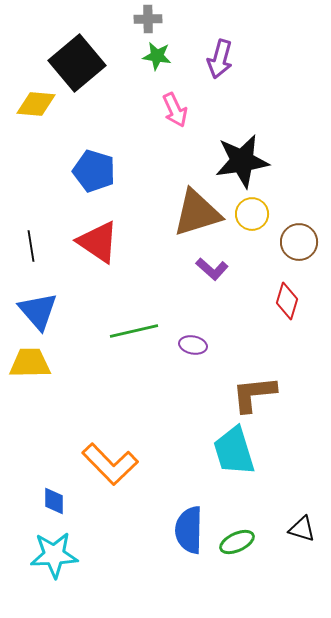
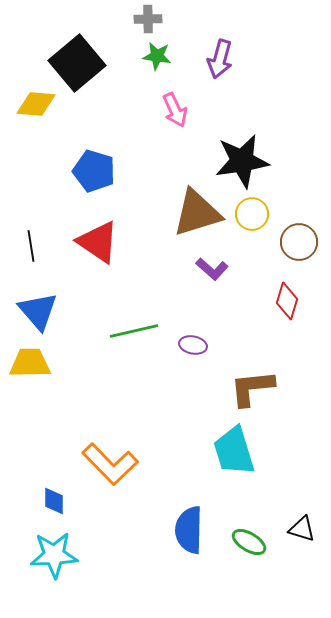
brown L-shape: moved 2 px left, 6 px up
green ellipse: moved 12 px right; rotated 56 degrees clockwise
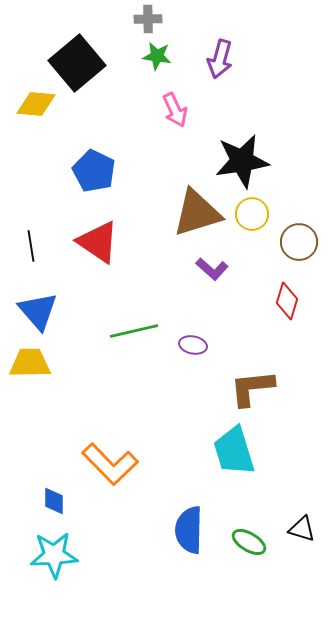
blue pentagon: rotated 9 degrees clockwise
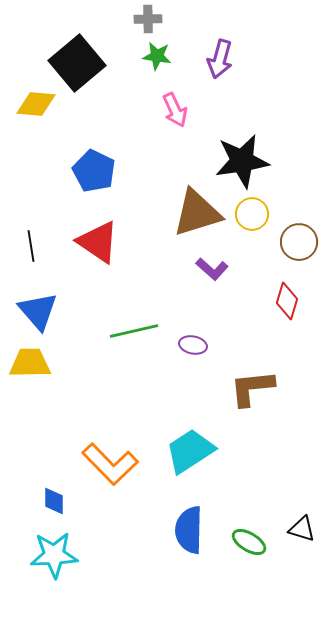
cyan trapezoid: moved 44 px left; rotated 74 degrees clockwise
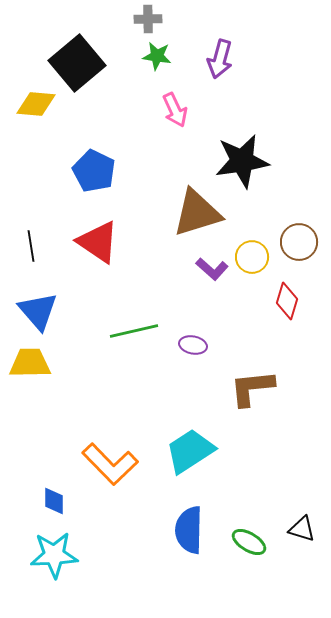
yellow circle: moved 43 px down
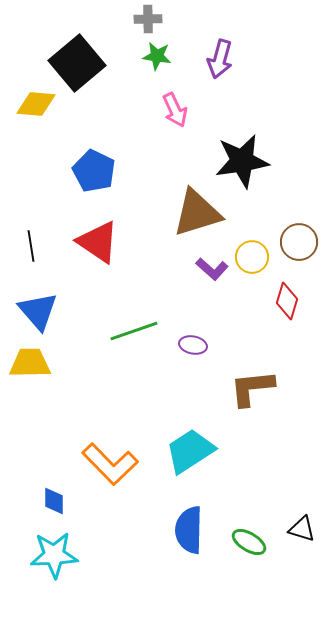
green line: rotated 6 degrees counterclockwise
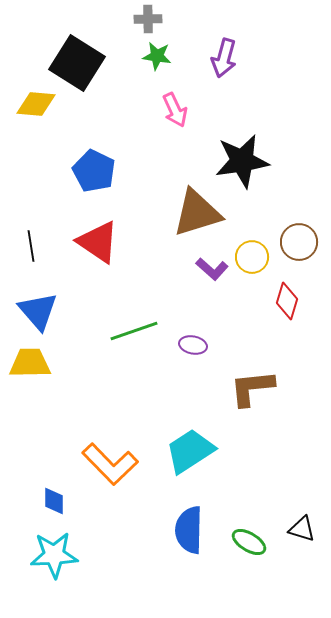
purple arrow: moved 4 px right, 1 px up
black square: rotated 18 degrees counterclockwise
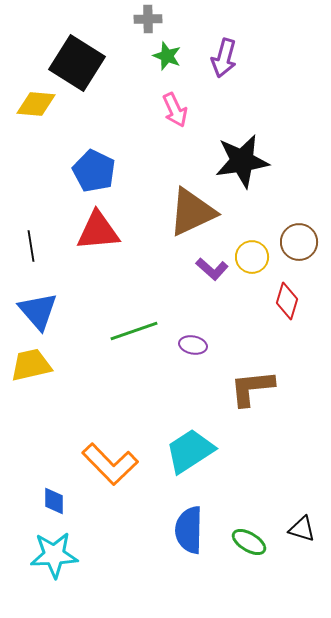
green star: moved 10 px right; rotated 12 degrees clockwise
brown triangle: moved 5 px left, 1 px up; rotated 8 degrees counterclockwise
red triangle: moved 11 px up; rotated 39 degrees counterclockwise
yellow trapezoid: moved 1 px right, 2 px down; rotated 12 degrees counterclockwise
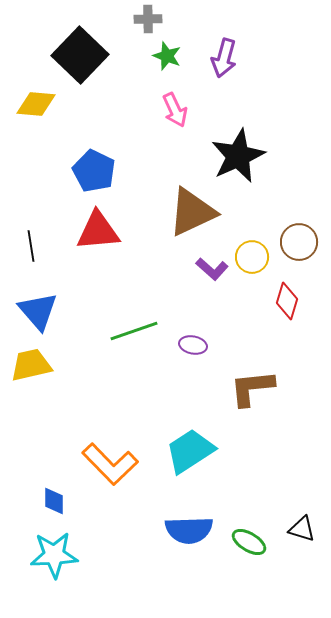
black square: moved 3 px right, 8 px up; rotated 12 degrees clockwise
black star: moved 4 px left, 5 px up; rotated 16 degrees counterclockwise
blue semicircle: rotated 93 degrees counterclockwise
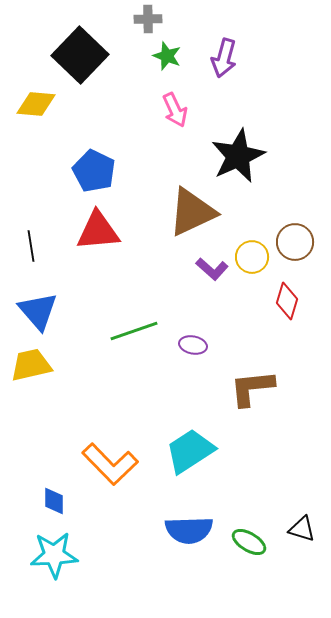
brown circle: moved 4 px left
